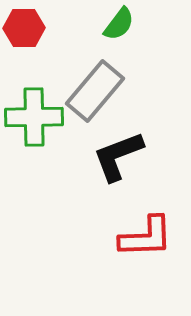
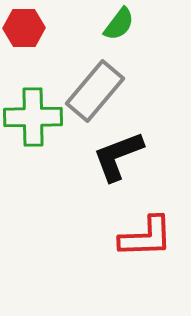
green cross: moved 1 px left
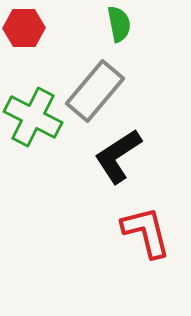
green semicircle: rotated 48 degrees counterclockwise
green cross: rotated 28 degrees clockwise
black L-shape: rotated 12 degrees counterclockwise
red L-shape: moved 5 px up; rotated 102 degrees counterclockwise
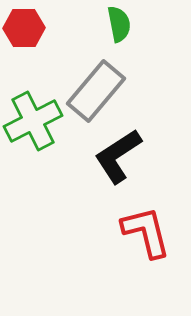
gray rectangle: moved 1 px right
green cross: moved 4 px down; rotated 36 degrees clockwise
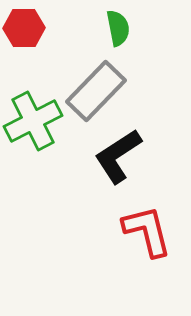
green semicircle: moved 1 px left, 4 px down
gray rectangle: rotated 4 degrees clockwise
red L-shape: moved 1 px right, 1 px up
